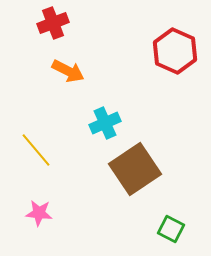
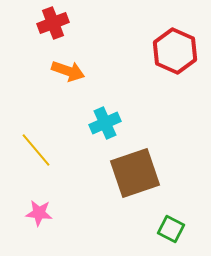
orange arrow: rotated 8 degrees counterclockwise
brown square: moved 4 px down; rotated 15 degrees clockwise
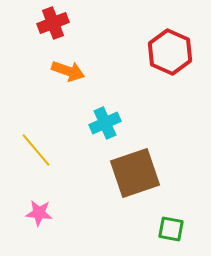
red hexagon: moved 5 px left, 1 px down
green square: rotated 16 degrees counterclockwise
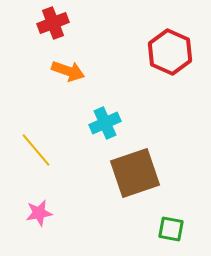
pink star: rotated 16 degrees counterclockwise
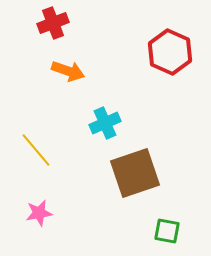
green square: moved 4 px left, 2 px down
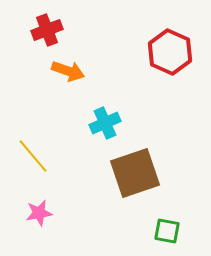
red cross: moved 6 px left, 7 px down
yellow line: moved 3 px left, 6 px down
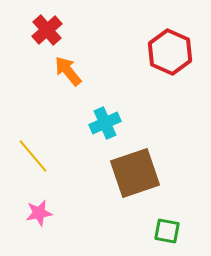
red cross: rotated 20 degrees counterclockwise
orange arrow: rotated 148 degrees counterclockwise
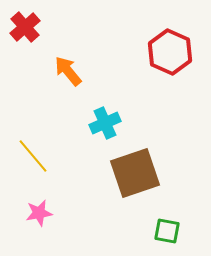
red cross: moved 22 px left, 3 px up
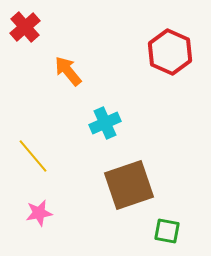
brown square: moved 6 px left, 12 px down
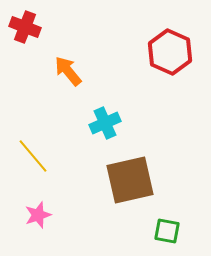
red cross: rotated 28 degrees counterclockwise
brown square: moved 1 px right, 5 px up; rotated 6 degrees clockwise
pink star: moved 1 px left, 2 px down; rotated 8 degrees counterclockwise
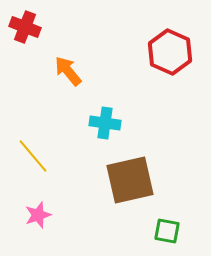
cyan cross: rotated 32 degrees clockwise
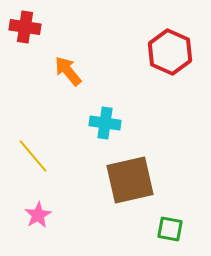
red cross: rotated 12 degrees counterclockwise
pink star: rotated 12 degrees counterclockwise
green square: moved 3 px right, 2 px up
